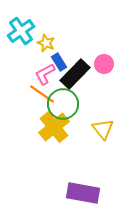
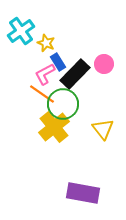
blue rectangle: moved 1 px left
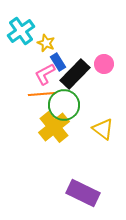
orange line: rotated 40 degrees counterclockwise
green circle: moved 1 px right, 1 px down
yellow triangle: rotated 15 degrees counterclockwise
purple rectangle: rotated 16 degrees clockwise
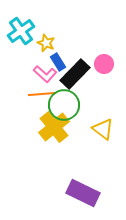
pink L-shape: rotated 110 degrees counterclockwise
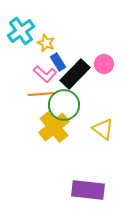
purple rectangle: moved 5 px right, 3 px up; rotated 20 degrees counterclockwise
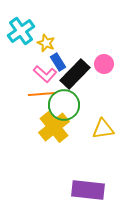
yellow triangle: rotated 45 degrees counterclockwise
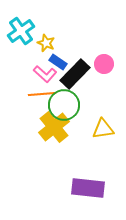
blue rectangle: rotated 24 degrees counterclockwise
purple rectangle: moved 2 px up
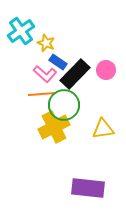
pink circle: moved 2 px right, 6 px down
yellow cross: rotated 12 degrees clockwise
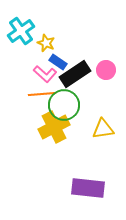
black rectangle: rotated 12 degrees clockwise
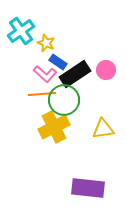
green circle: moved 5 px up
